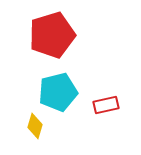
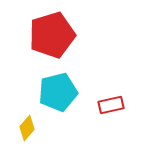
red rectangle: moved 5 px right
yellow diamond: moved 8 px left, 2 px down; rotated 25 degrees clockwise
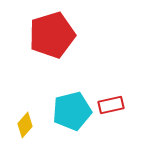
cyan pentagon: moved 14 px right, 19 px down
yellow diamond: moved 2 px left, 3 px up
